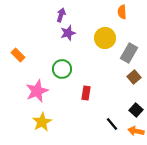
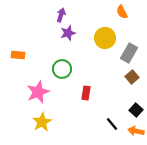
orange semicircle: rotated 24 degrees counterclockwise
orange rectangle: rotated 40 degrees counterclockwise
brown square: moved 2 px left
pink star: moved 1 px right, 1 px down
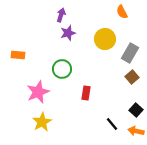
yellow circle: moved 1 px down
gray rectangle: moved 1 px right
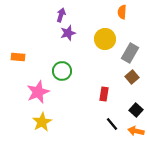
orange semicircle: rotated 32 degrees clockwise
orange rectangle: moved 2 px down
green circle: moved 2 px down
red rectangle: moved 18 px right, 1 px down
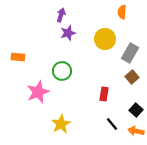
yellow star: moved 19 px right, 2 px down
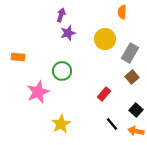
red rectangle: rotated 32 degrees clockwise
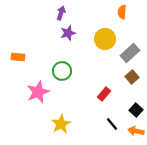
purple arrow: moved 2 px up
gray rectangle: rotated 18 degrees clockwise
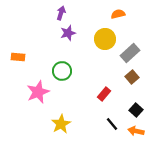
orange semicircle: moved 4 px left, 2 px down; rotated 72 degrees clockwise
